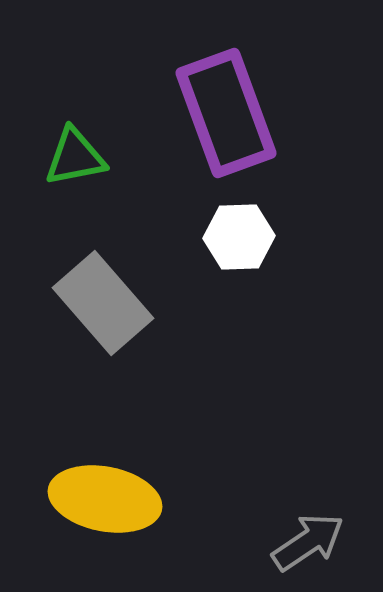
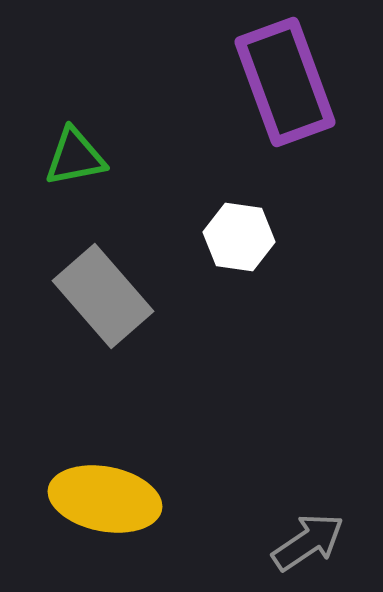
purple rectangle: moved 59 px right, 31 px up
white hexagon: rotated 10 degrees clockwise
gray rectangle: moved 7 px up
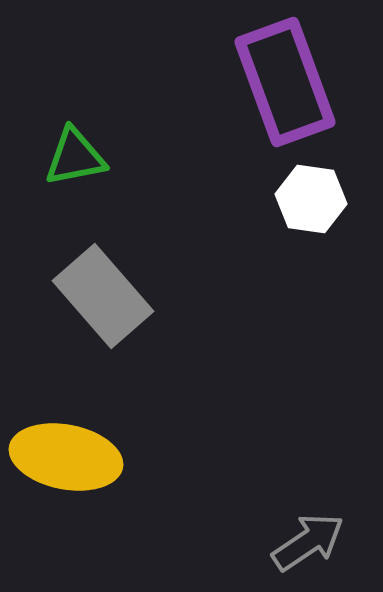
white hexagon: moved 72 px right, 38 px up
yellow ellipse: moved 39 px left, 42 px up
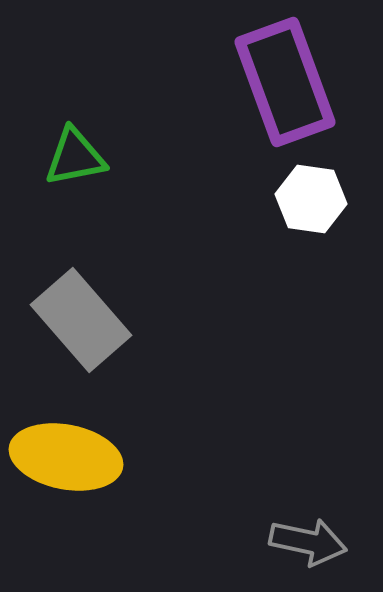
gray rectangle: moved 22 px left, 24 px down
gray arrow: rotated 46 degrees clockwise
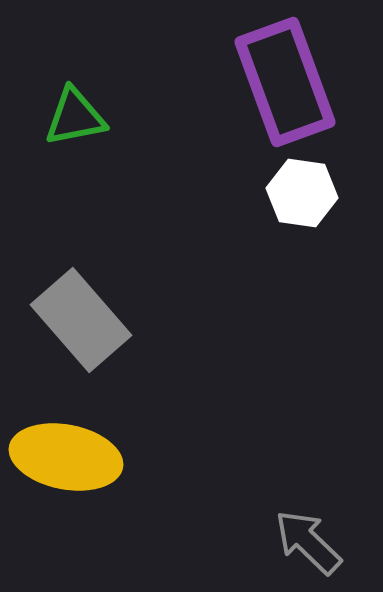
green triangle: moved 40 px up
white hexagon: moved 9 px left, 6 px up
gray arrow: rotated 148 degrees counterclockwise
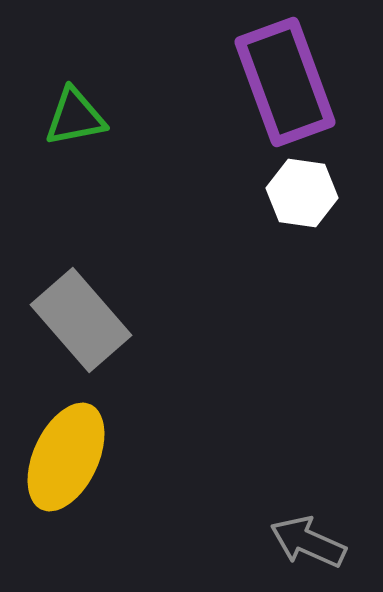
yellow ellipse: rotated 76 degrees counterclockwise
gray arrow: rotated 20 degrees counterclockwise
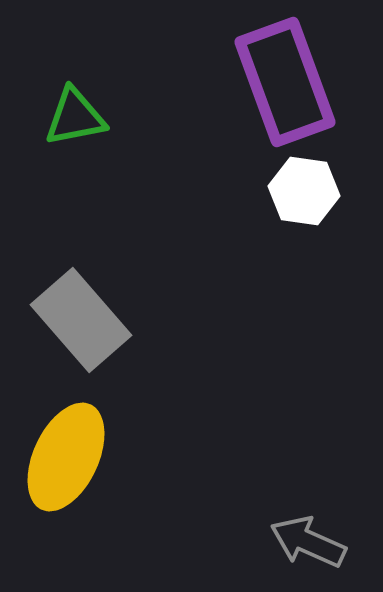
white hexagon: moved 2 px right, 2 px up
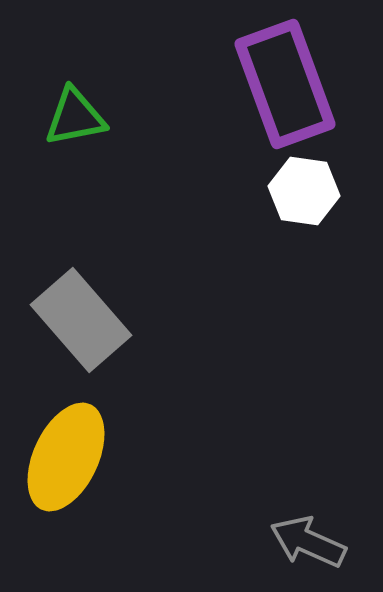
purple rectangle: moved 2 px down
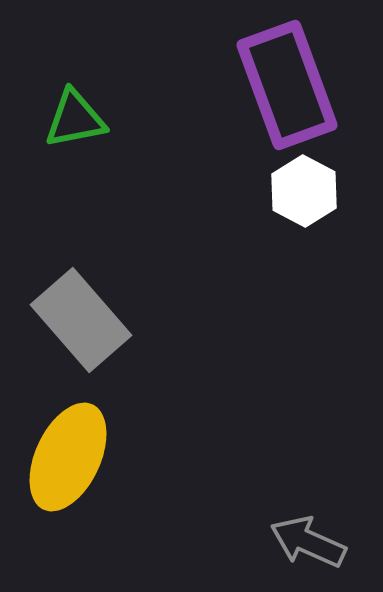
purple rectangle: moved 2 px right, 1 px down
green triangle: moved 2 px down
white hexagon: rotated 20 degrees clockwise
yellow ellipse: moved 2 px right
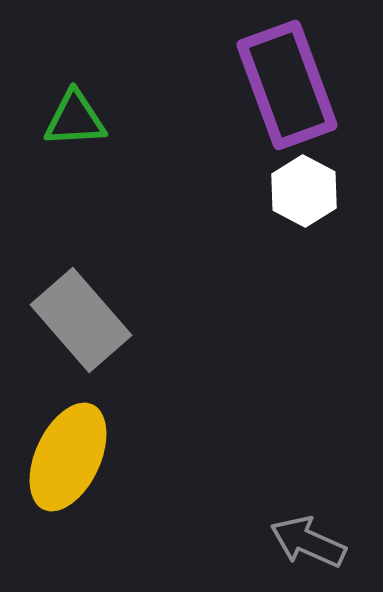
green triangle: rotated 8 degrees clockwise
